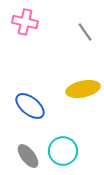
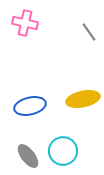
pink cross: moved 1 px down
gray line: moved 4 px right
yellow ellipse: moved 10 px down
blue ellipse: rotated 52 degrees counterclockwise
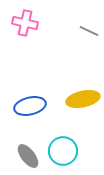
gray line: moved 1 px up; rotated 30 degrees counterclockwise
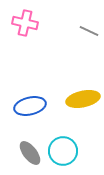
gray ellipse: moved 2 px right, 3 px up
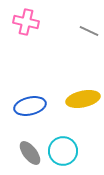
pink cross: moved 1 px right, 1 px up
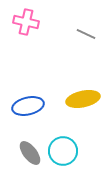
gray line: moved 3 px left, 3 px down
blue ellipse: moved 2 px left
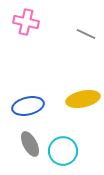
gray ellipse: moved 9 px up; rotated 10 degrees clockwise
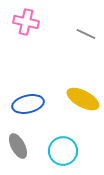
yellow ellipse: rotated 40 degrees clockwise
blue ellipse: moved 2 px up
gray ellipse: moved 12 px left, 2 px down
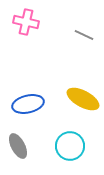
gray line: moved 2 px left, 1 px down
cyan circle: moved 7 px right, 5 px up
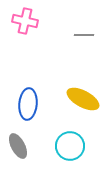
pink cross: moved 1 px left, 1 px up
gray line: rotated 24 degrees counterclockwise
blue ellipse: rotated 72 degrees counterclockwise
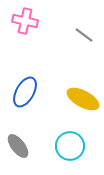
gray line: rotated 36 degrees clockwise
blue ellipse: moved 3 px left, 12 px up; rotated 24 degrees clockwise
gray ellipse: rotated 10 degrees counterclockwise
